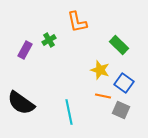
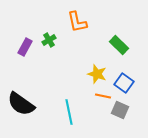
purple rectangle: moved 3 px up
yellow star: moved 3 px left, 4 px down
black semicircle: moved 1 px down
gray square: moved 1 px left
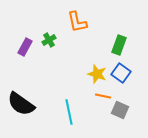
green rectangle: rotated 66 degrees clockwise
blue square: moved 3 px left, 10 px up
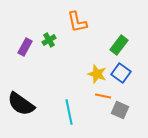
green rectangle: rotated 18 degrees clockwise
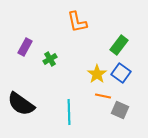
green cross: moved 1 px right, 19 px down
yellow star: rotated 18 degrees clockwise
cyan line: rotated 10 degrees clockwise
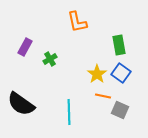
green rectangle: rotated 48 degrees counterclockwise
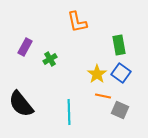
black semicircle: rotated 16 degrees clockwise
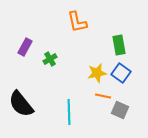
yellow star: moved 1 px up; rotated 24 degrees clockwise
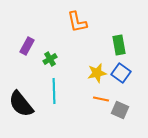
purple rectangle: moved 2 px right, 1 px up
orange line: moved 2 px left, 3 px down
cyan line: moved 15 px left, 21 px up
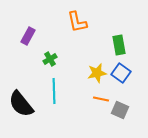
purple rectangle: moved 1 px right, 10 px up
